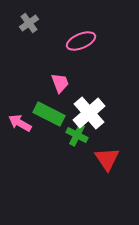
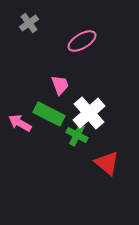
pink ellipse: moved 1 px right; rotated 8 degrees counterclockwise
pink trapezoid: moved 2 px down
red triangle: moved 4 px down; rotated 16 degrees counterclockwise
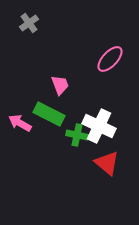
pink ellipse: moved 28 px right, 18 px down; rotated 16 degrees counterclockwise
white cross: moved 10 px right, 13 px down; rotated 24 degrees counterclockwise
green cross: rotated 15 degrees counterclockwise
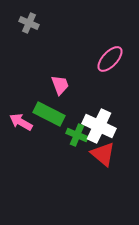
gray cross: rotated 30 degrees counterclockwise
pink arrow: moved 1 px right, 1 px up
green cross: rotated 10 degrees clockwise
red triangle: moved 4 px left, 9 px up
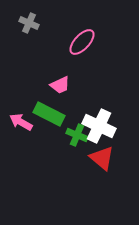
pink ellipse: moved 28 px left, 17 px up
pink trapezoid: rotated 85 degrees clockwise
red triangle: moved 1 px left, 4 px down
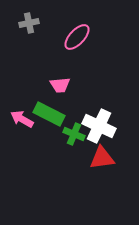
gray cross: rotated 36 degrees counterclockwise
pink ellipse: moved 5 px left, 5 px up
pink trapezoid: rotated 20 degrees clockwise
pink arrow: moved 1 px right, 3 px up
green cross: moved 3 px left, 1 px up
red triangle: rotated 48 degrees counterclockwise
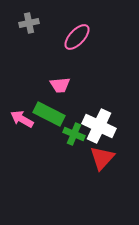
red triangle: rotated 40 degrees counterclockwise
